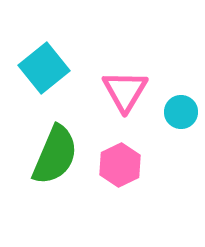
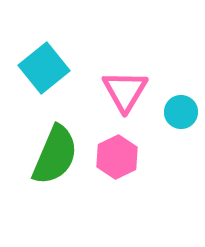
pink hexagon: moved 3 px left, 8 px up
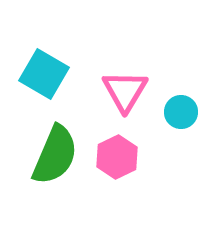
cyan square: moved 6 px down; rotated 21 degrees counterclockwise
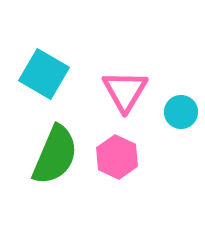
pink hexagon: rotated 9 degrees counterclockwise
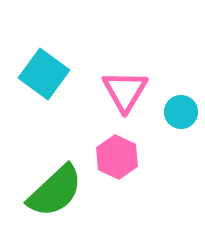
cyan square: rotated 6 degrees clockwise
green semicircle: moved 36 px down; rotated 24 degrees clockwise
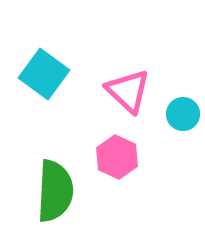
pink triangle: moved 3 px right; rotated 18 degrees counterclockwise
cyan circle: moved 2 px right, 2 px down
green semicircle: rotated 44 degrees counterclockwise
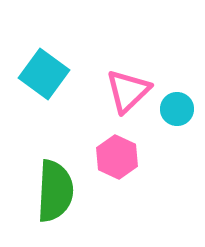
pink triangle: rotated 33 degrees clockwise
cyan circle: moved 6 px left, 5 px up
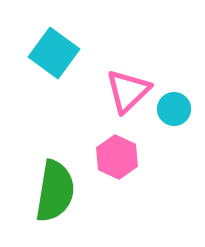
cyan square: moved 10 px right, 21 px up
cyan circle: moved 3 px left
green semicircle: rotated 6 degrees clockwise
